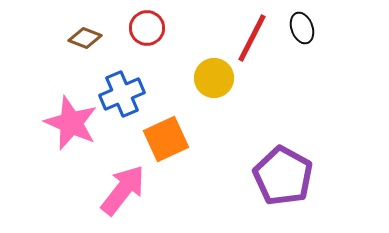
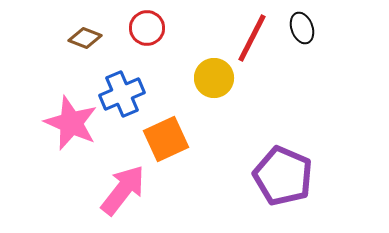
purple pentagon: rotated 6 degrees counterclockwise
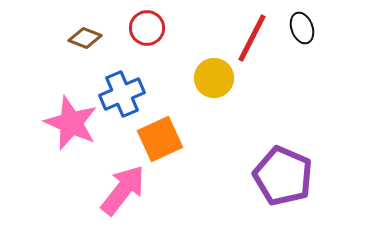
orange square: moved 6 px left
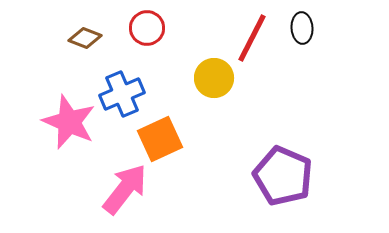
black ellipse: rotated 16 degrees clockwise
pink star: moved 2 px left, 1 px up
pink arrow: moved 2 px right, 1 px up
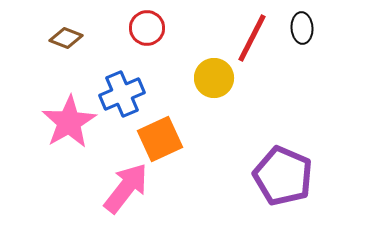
brown diamond: moved 19 px left
pink star: rotated 18 degrees clockwise
pink arrow: moved 1 px right, 1 px up
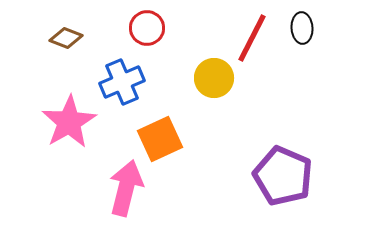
blue cross: moved 12 px up
pink arrow: rotated 24 degrees counterclockwise
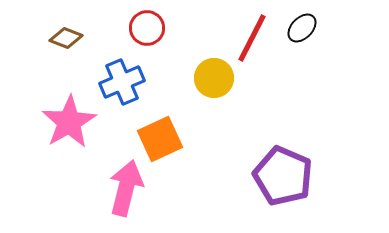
black ellipse: rotated 48 degrees clockwise
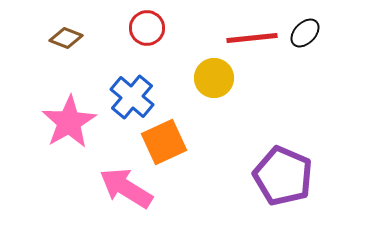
black ellipse: moved 3 px right, 5 px down
red line: rotated 57 degrees clockwise
blue cross: moved 10 px right, 15 px down; rotated 27 degrees counterclockwise
orange square: moved 4 px right, 3 px down
pink arrow: rotated 72 degrees counterclockwise
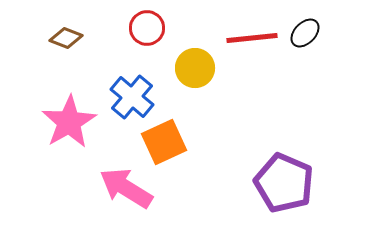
yellow circle: moved 19 px left, 10 px up
purple pentagon: moved 1 px right, 7 px down
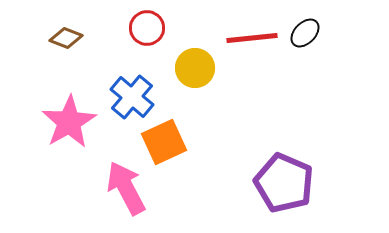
pink arrow: rotated 30 degrees clockwise
